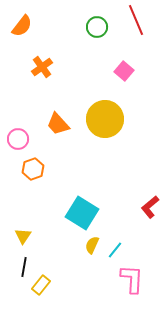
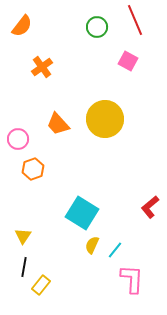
red line: moved 1 px left
pink square: moved 4 px right, 10 px up; rotated 12 degrees counterclockwise
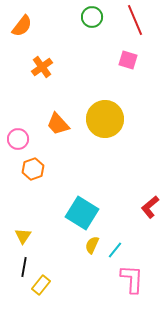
green circle: moved 5 px left, 10 px up
pink square: moved 1 px up; rotated 12 degrees counterclockwise
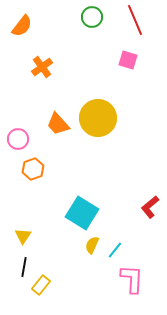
yellow circle: moved 7 px left, 1 px up
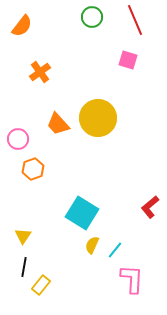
orange cross: moved 2 px left, 5 px down
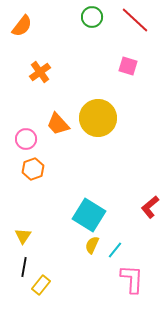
red line: rotated 24 degrees counterclockwise
pink square: moved 6 px down
pink circle: moved 8 px right
cyan square: moved 7 px right, 2 px down
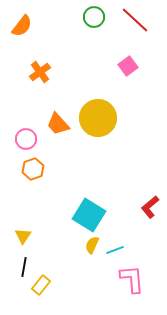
green circle: moved 2 px right
pink square: rotated 36 degrees clockwise
cyan line: rotated 30 degrees clockwise
pink L-shape: rotated 8 degrees counterclockwise
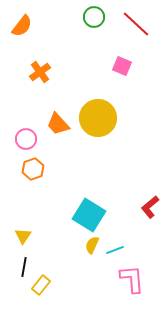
red line: moved 1 px right, 4 px down
pink square: moved 6 px left; rotated 30 degrees counterclockwise
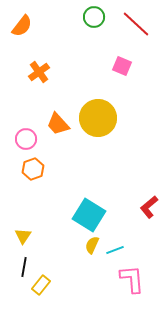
orange cross: moved 1 px left
red L-shape: moved 1 px left
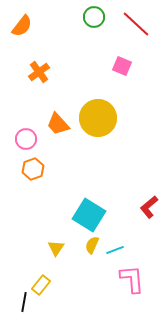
yellow triangle: moved 33 px right, 12 px down
black line: moved 35 px down
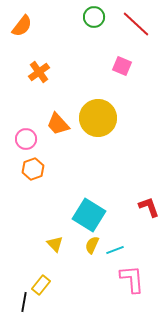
red L-shape: rotated 110 degrees clockwise
yellow triangle: moved 1 px left, 4 px up; rotated 18 degrees counterclockwise
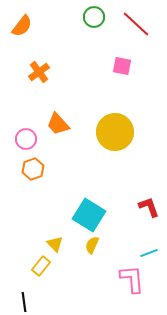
pink square: rotated 12 degrees counterclockwise
yellow circle: moved 17 px right, 14 px down
cyan line: moved 34 px right, 3 px down
yellow rectangle: moved 19 px up
black line: rotated 18 degrees counterclockwise
